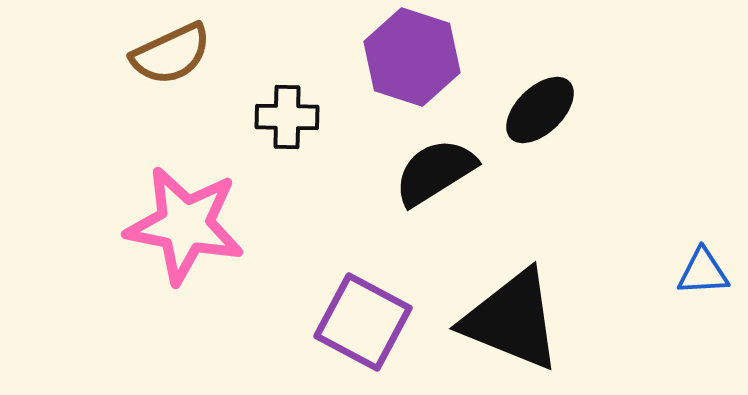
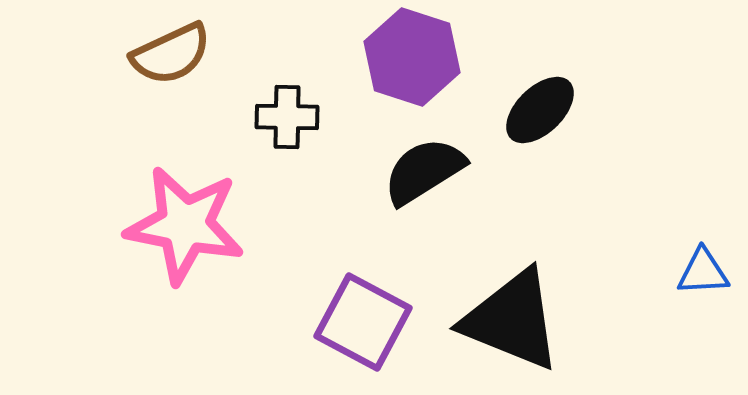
black semicircle: moved 11 px left, 1 px up
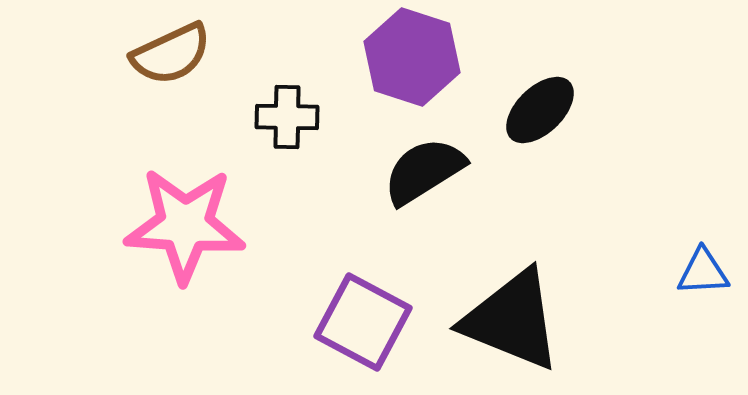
pink star: rotated 7 degrees counterclockwise
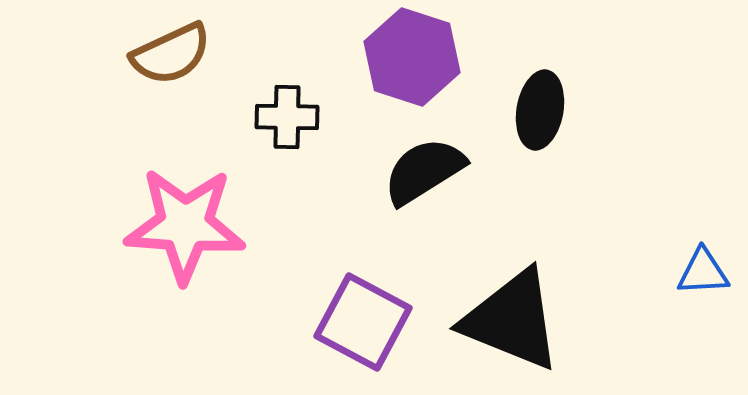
black ellipse: rotated 36 degrees counterclockwise
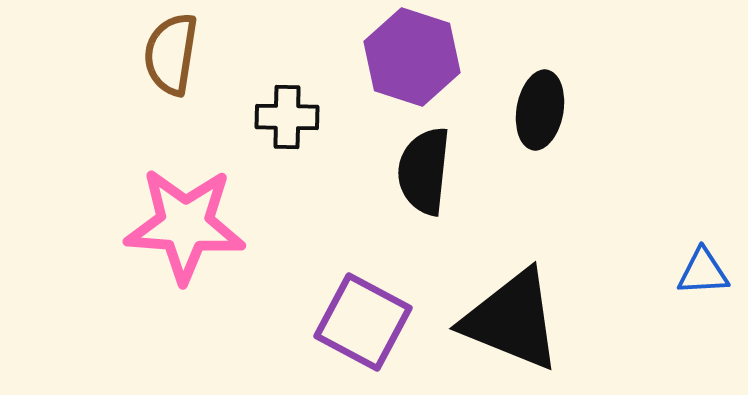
brown semicircle: rotated 124 degrees clockwise
black semicircle: rotated 52 degrees counterclockwise
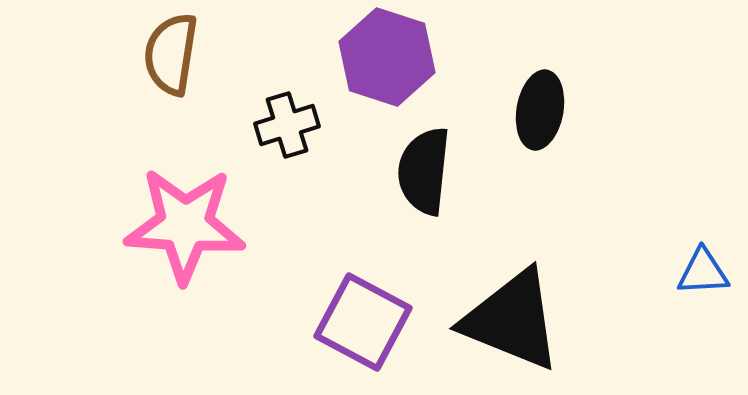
purple hexagon: moved 25 px left
black cross: moved 8 px down; rotated 18 degrees counterclockwise
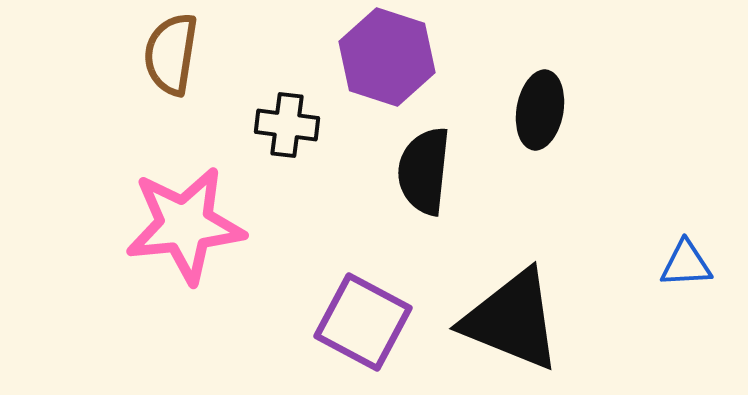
black cross: rotated 24 degrees clockwise
pink star: rotated 10 degrees counterclockwise
blue triangle: moved 17 px left, 8 px up
